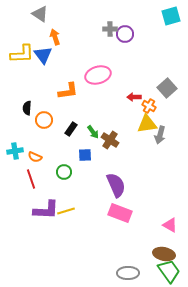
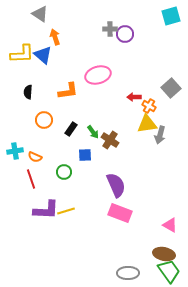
blue triangle: rotated 12 degrees counterclockwise
gray square: moved 4 px right
black semicircle: moved 1 px right, 16 px up
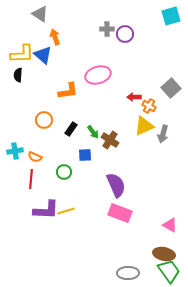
gray cross: moved 3 px left
black semicircle: moved 10 px left, 17 px up
yellow triangle: moved 3 px left, 2 px down; rotated 15 degrees counterclockwise
gray arrow: moved 3 px right, 1 px up
red line: rotated 24 degrees clockwise
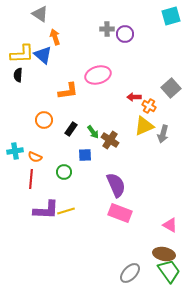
gray ellipse: moved 2 px right; rotated 45 degrees counterclockwise
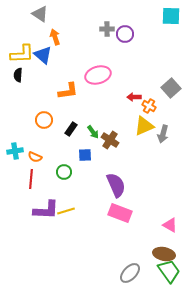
cyan square: rotated 18 degrees clockwise
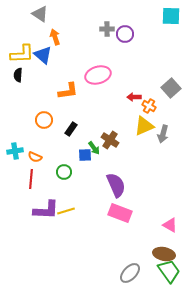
green arrow: moved 1 px right, 16 px down
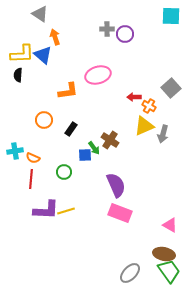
orange semicircle: moved 2 px left, 1 px down
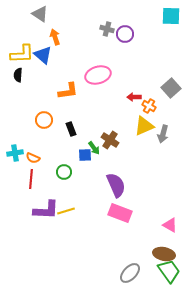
gray cross: rotated 16 degrees clockwise
black rectangle: rotated 56 degrees counterclockwise
cyan cross: moved 2 px down
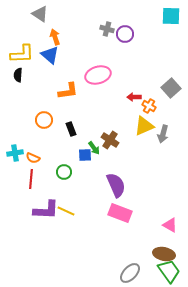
blue triangle: moved 7 px right
yellow line: rotated 42 degrees clockwise
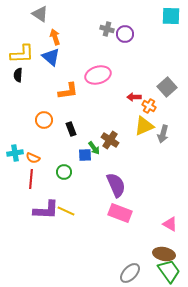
blue triangle: moved 1 px right, 2 px down
gray square: moved 4 px left, 1 px up
pink triangle: moved 1 px up
